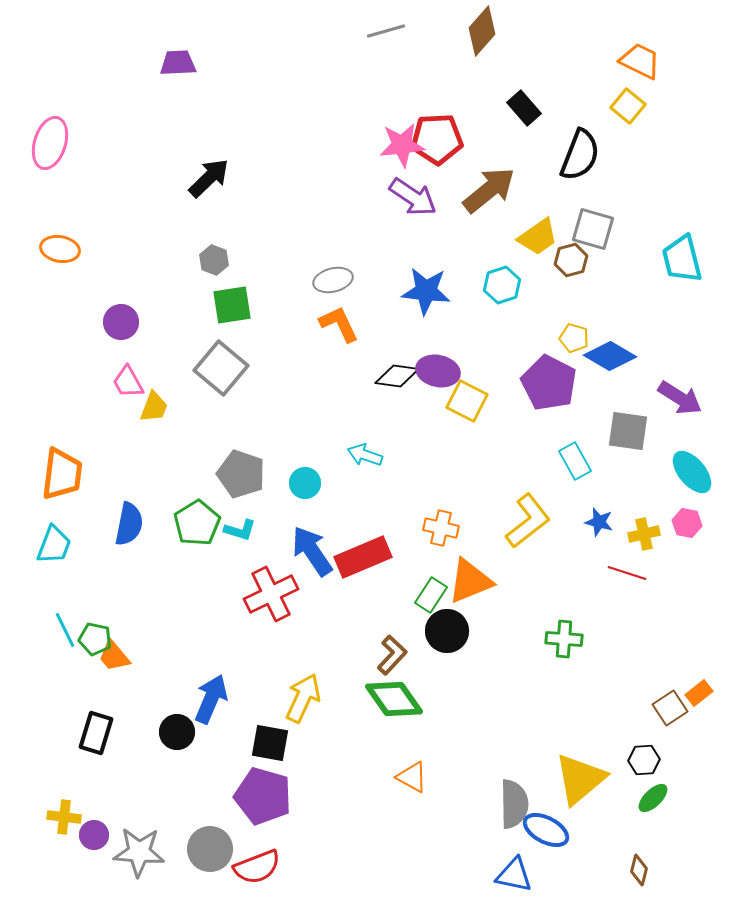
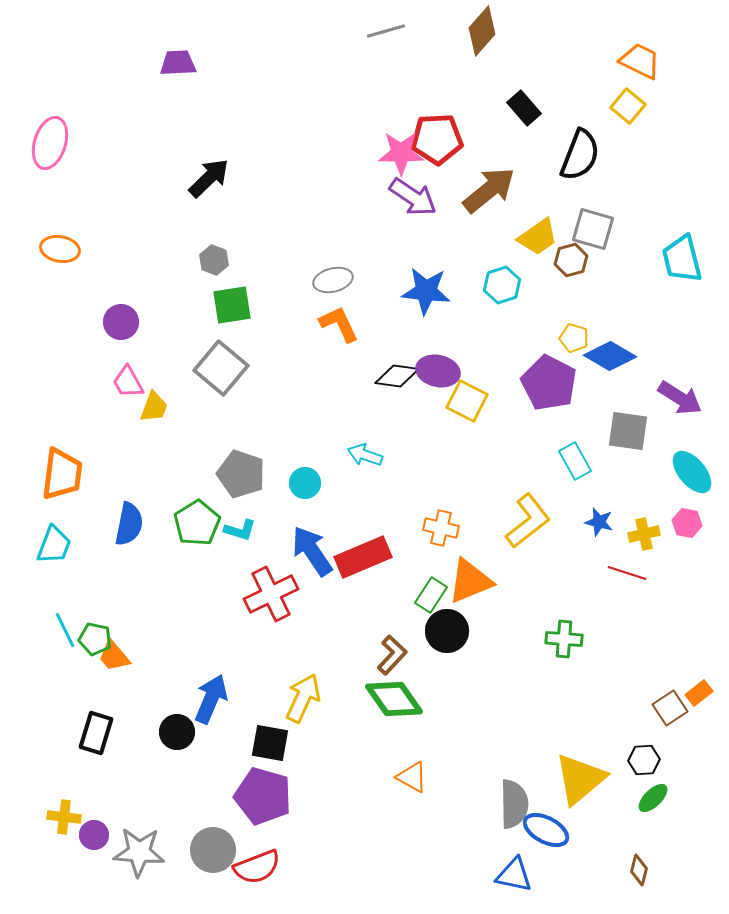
pink star at (402, 145): moved 1 px left, 8 px down; rotated 6 degrees clockwise
gray circle at (210, 849): moved 3 px right, 1 px down
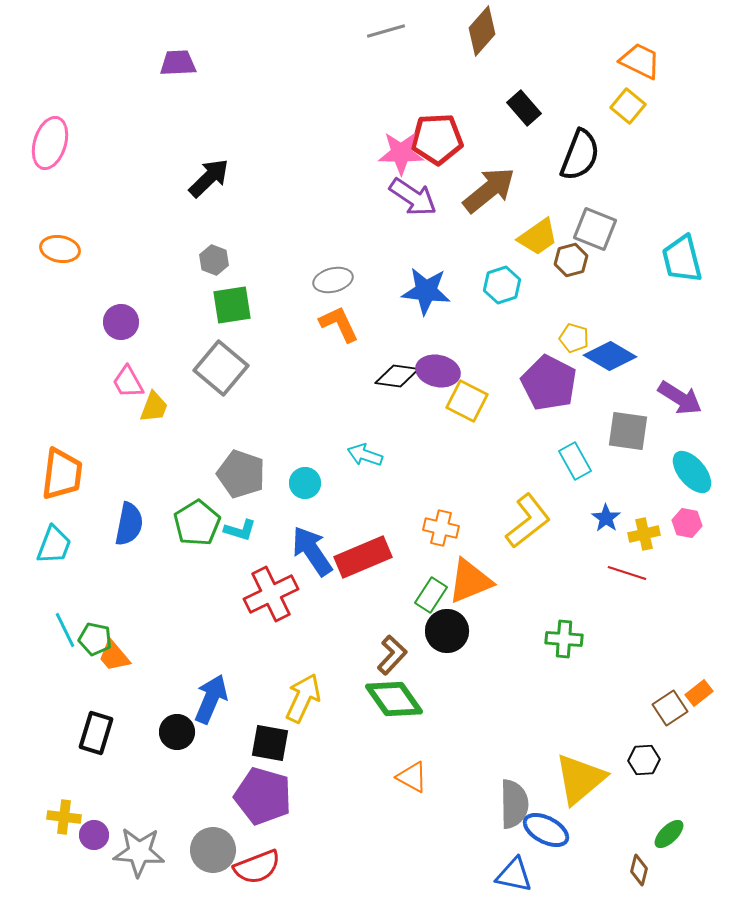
gray square at (593, 229): moved 2 px right; rotated 6 degrees clockwise
blue star at (599, 522): moved 7 px right, 4 px up; rotated 20 degrees clockwise
green ellipse at (653, 798): moved 16 px right, 36 px down
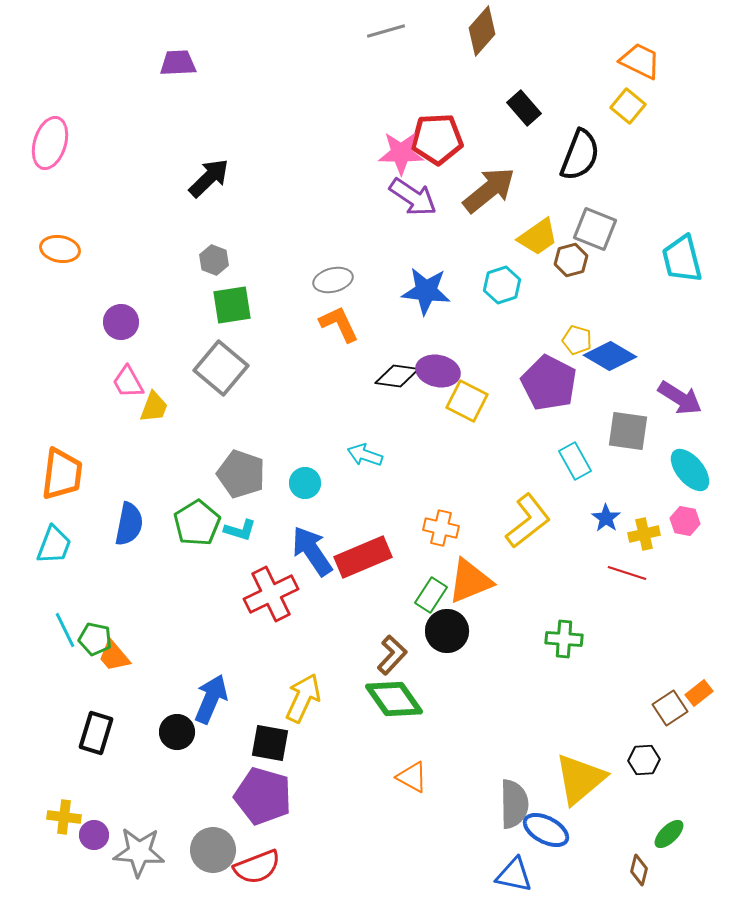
yellow pentagon at (574, 338): moved 3 px right, 2 px down
cyan ellipse at (692, 472): moved 2 px left, 2 px up
pink hexagon at (687, 523): moved 2 px left, 2 px up
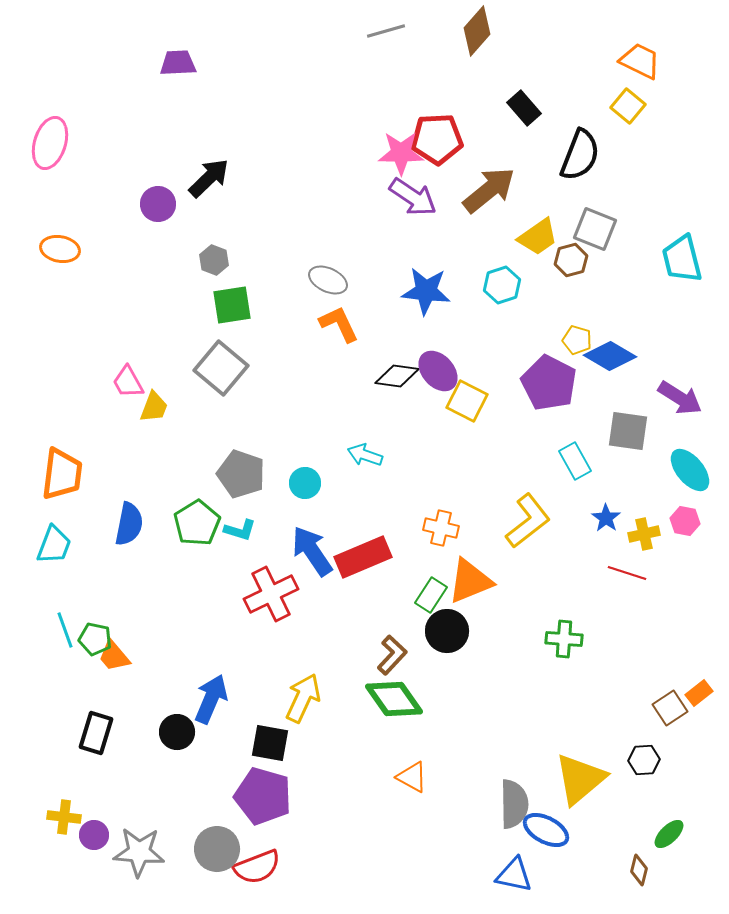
brown diamond at (482, 31): moved 5 px left
gray ellipse at (333, 280): moved 5 px left; rotated 39 degrees clockwise
purple circle at (121, 322): moved 37 px right, 118 px up
purple ellipse at (438, 371): rotated 36 degrees clockwise
cyan line at (65, 630): rotated 6 degrees clockwise
gray circle at (213, 850): moved 4 px right, 1 px up
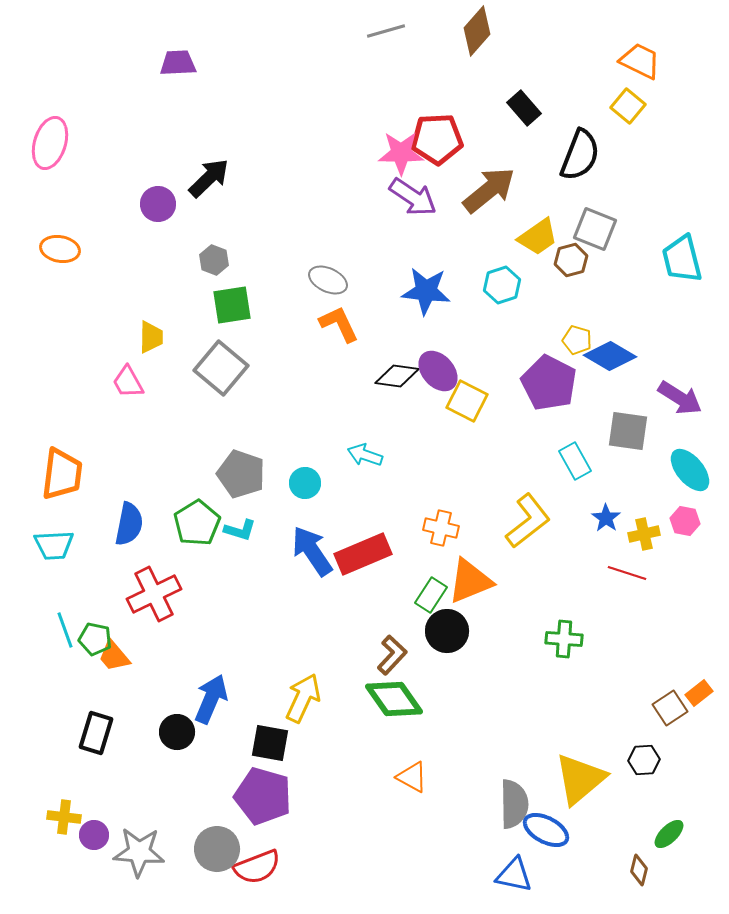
yellow trapezoid at (154, 407): moved 3 px left, 70 px up; rotated 20 degrees counterclockwise
cyan trapezoid at (54, 545): rotated 66 degrees clockwise
red rectangle at (363, 557): moved 3 px up
red cross at (271, 594): moved 117 px left
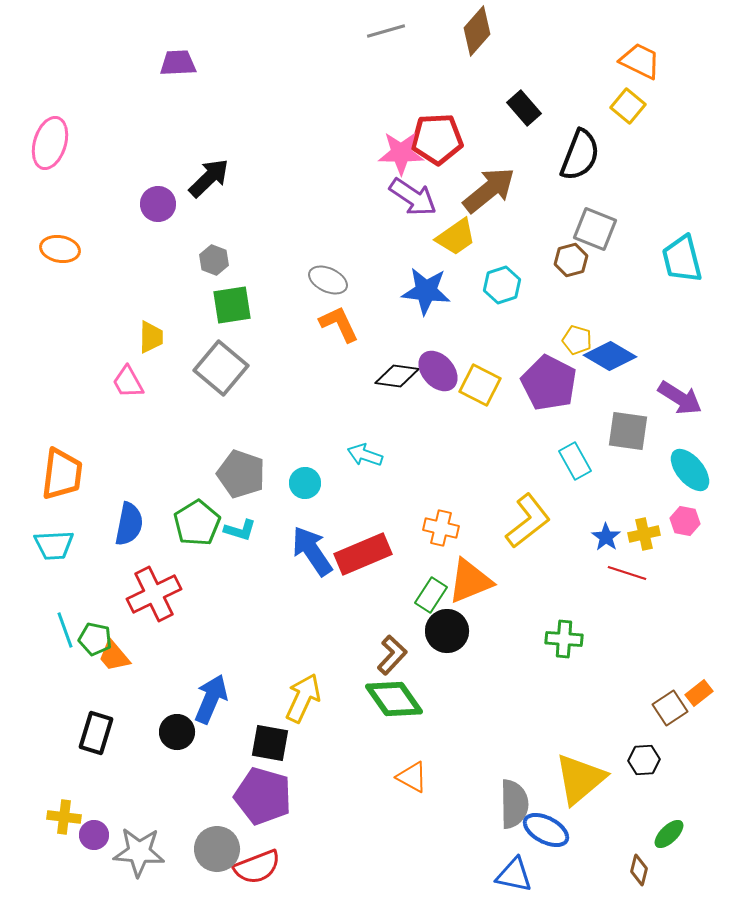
yellow trapezoid at (538, 237): moved 82 px left
yellow square at (467, 401): moved 13 px right, 16 px up
blue star at (606, 518): moved 19 px down
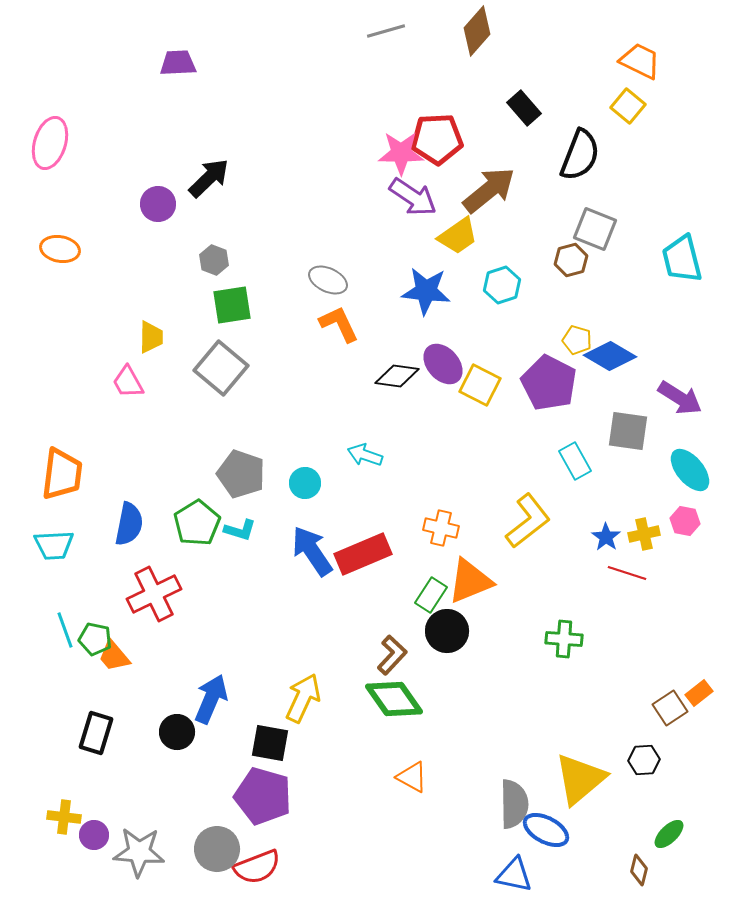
yellow trapezoid at (456, 237): moved 2 px right, 1 px up
purple ellipse at (438, 371): moved 5 px right, 7 px up
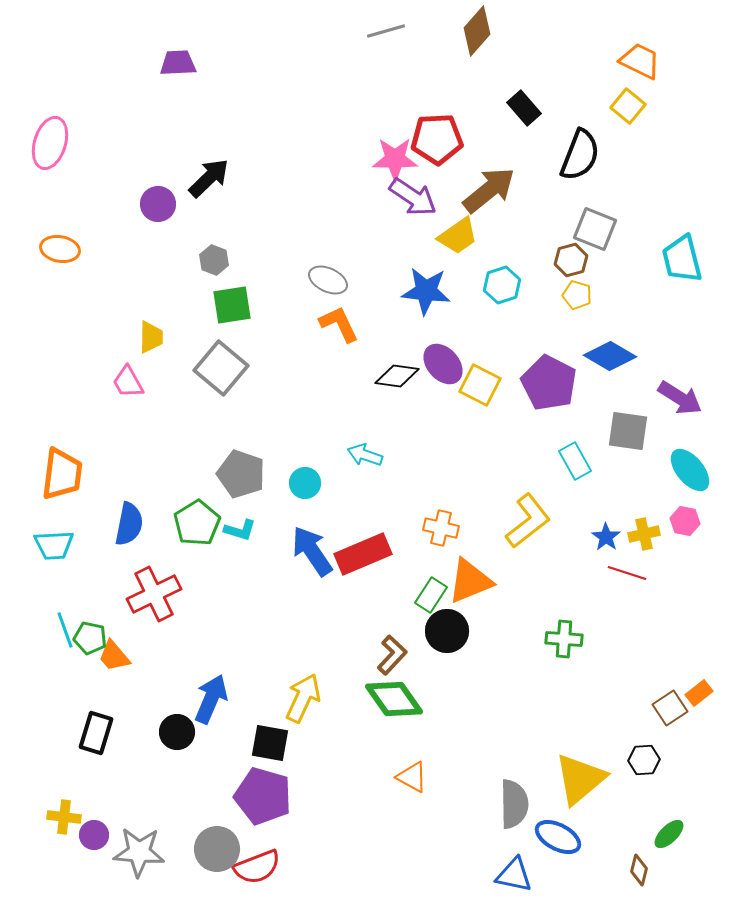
pink star at (401, 153): moved 6 px left, 6 px down
yellow pentagon at (577, 340): moved 45 px up
green pentagon at (95, 639): moved 5 px left, 1 px up
blue ellipse at (546, 830): moved 12 px right, 7 px down
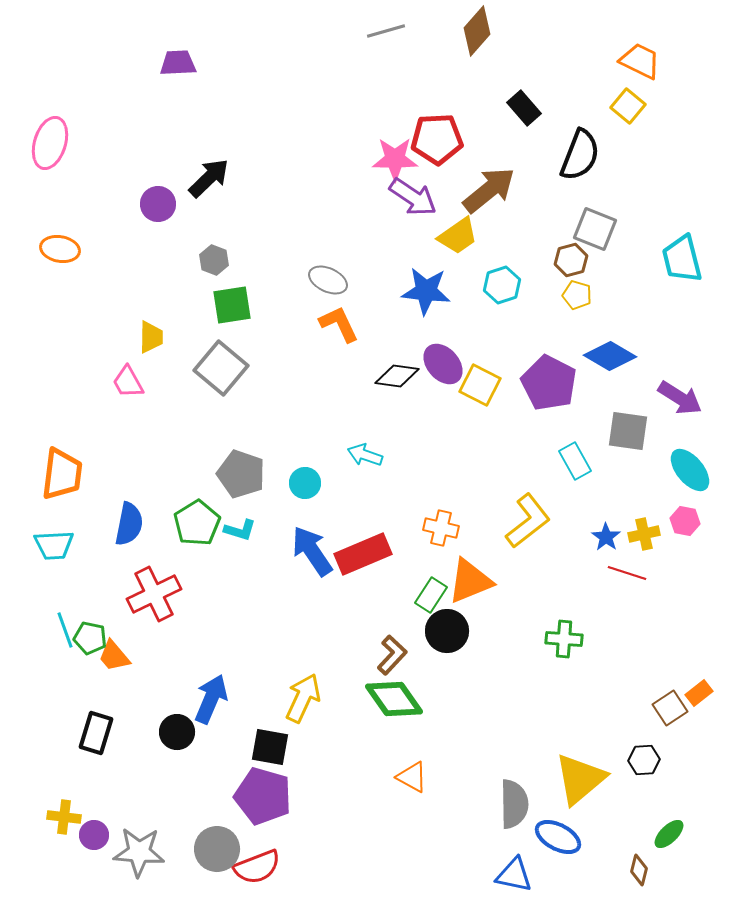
black square at (270, 743): moved 4 px down
